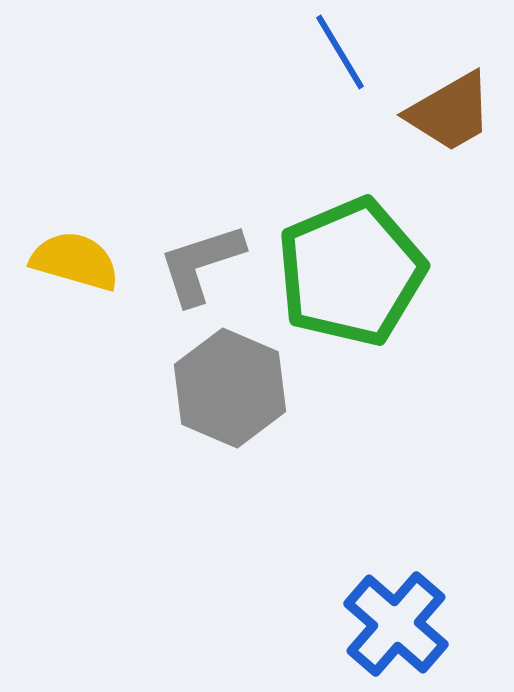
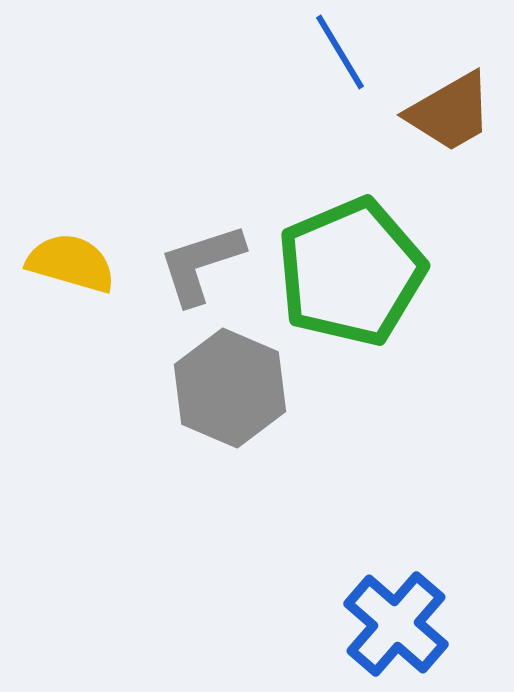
yellow semicircle: moved 4 px left, 2 px down
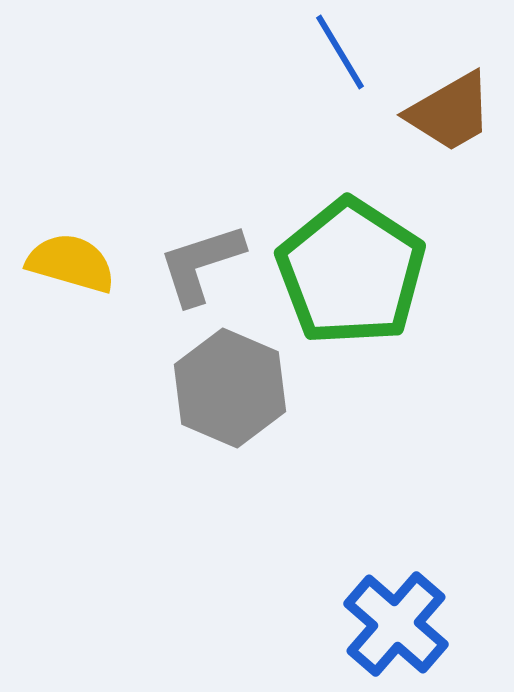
green pentagon: rotated 16 degrees counterclockwise
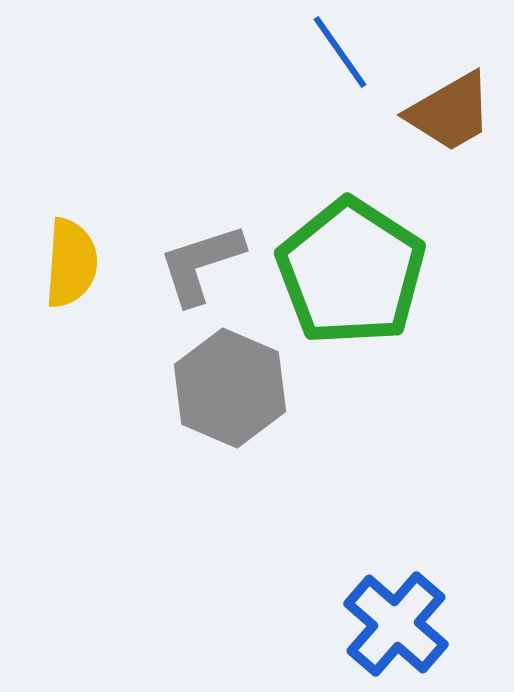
blue line: rotated 4 degrees counterclockwise
yellow semicircle: rotated 78 degrees clockwise
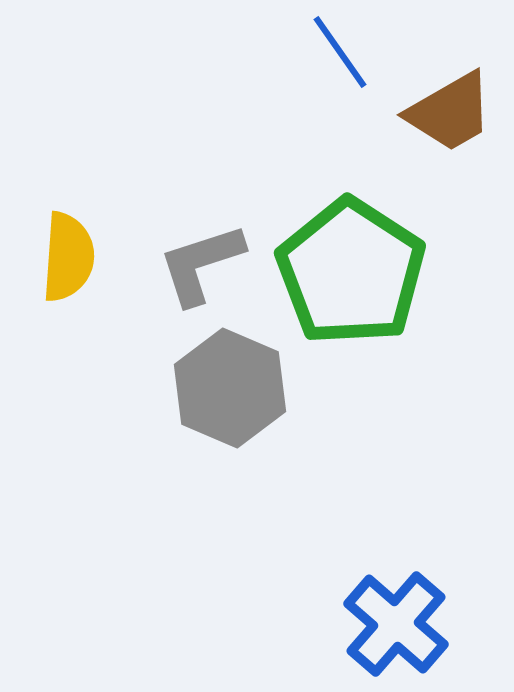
yellow semicircle: moved 3 px left, 6 px up
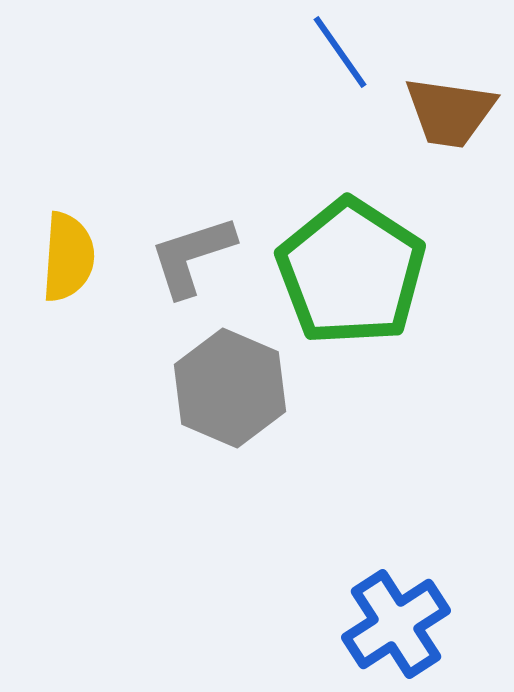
brown trapezoid: rotated 38 degrees clockwise
gray L-shape: moved 9 px left, 8 px up
blue cross: rotated 16 degrees clockwise
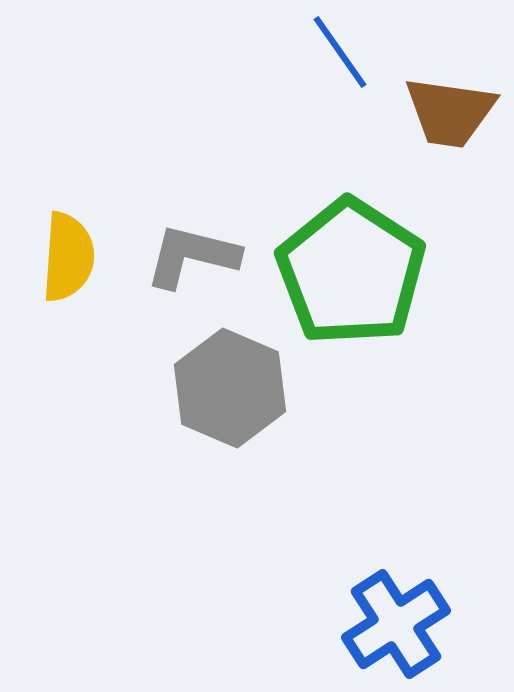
gray L-shape: rotated 32 degrees clockwise
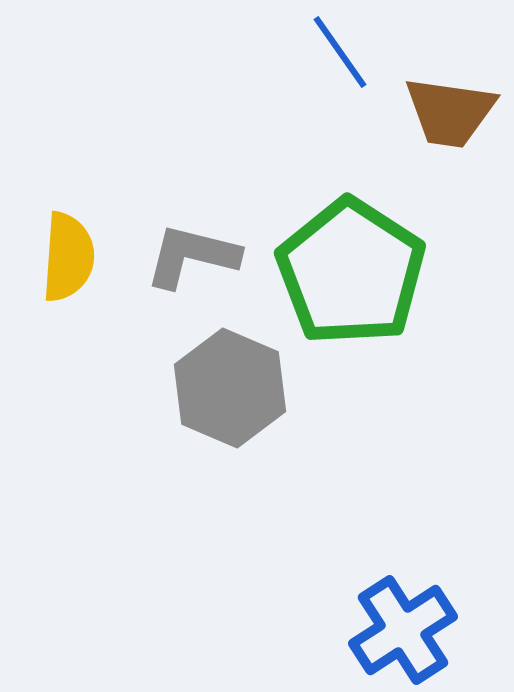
blue cross: moved 7 px right, 6 px down
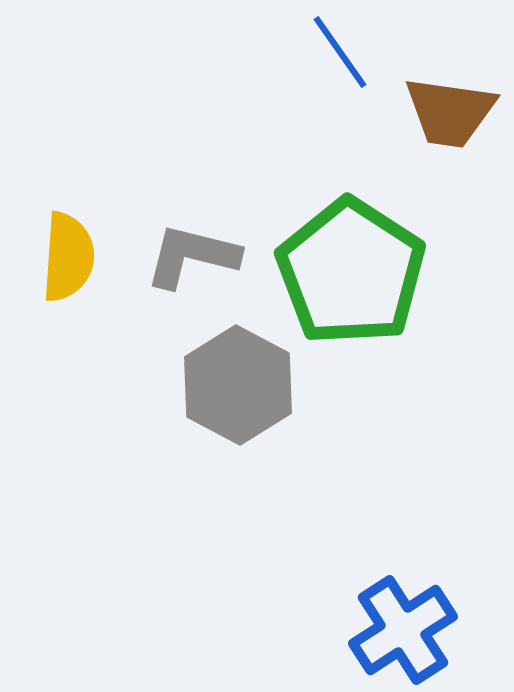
gray hexagon: moved 8 px right, 3 px up; rotated 5 degrees clockwise
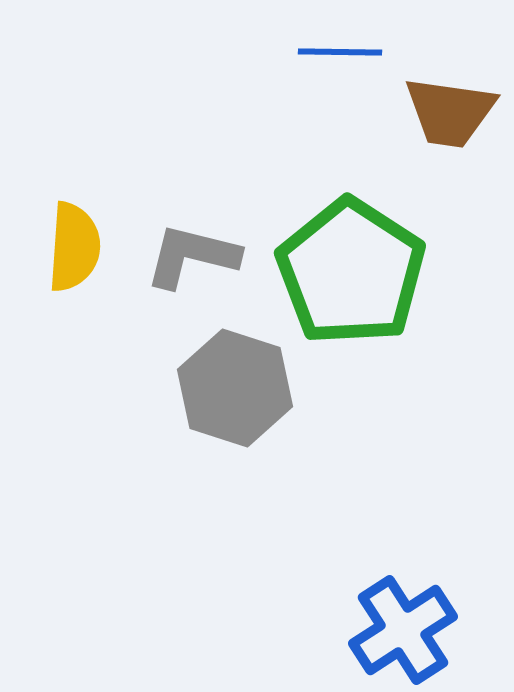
blue line: rotated 54 degrees counterclockwise
yellow semicircle: moved 6 px right, 10 px up
gray hexagon: moved 3 px left, 3 px down; rotated 10 degrees counterclockwise
